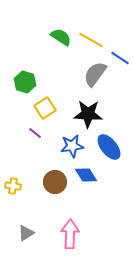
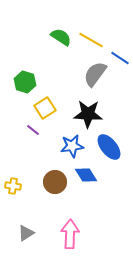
purple line: moved 2 px left, 3 px up
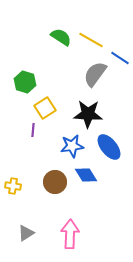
purple line: rotated 56 degrees clockwise
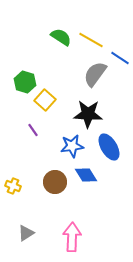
yellow square: moved 8 px up; rotated 15 degrees counterclockwise
purple line: rotated 40 degrees counterclockwise
blue ellipse: rotated 8 degrees clockwise
yellow cross: rotated 14 degrees clockwise
pink arrow: moved 2 px right, 3 px down
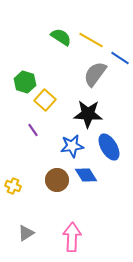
brown circle: moved 2 px right, 2 px up
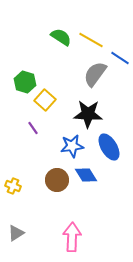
purple line: moved 2 px up
gray triangle: moved 10 px left
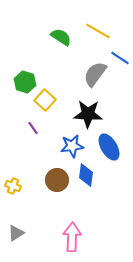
yellow line: moved 7 px right, 9 px up
blue diamond: rotated 40 degrees clockwise
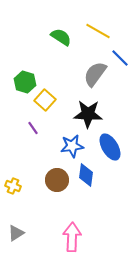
blue line: rotated 12 degrees clockwise
blue ellipse: moved 1 px right
